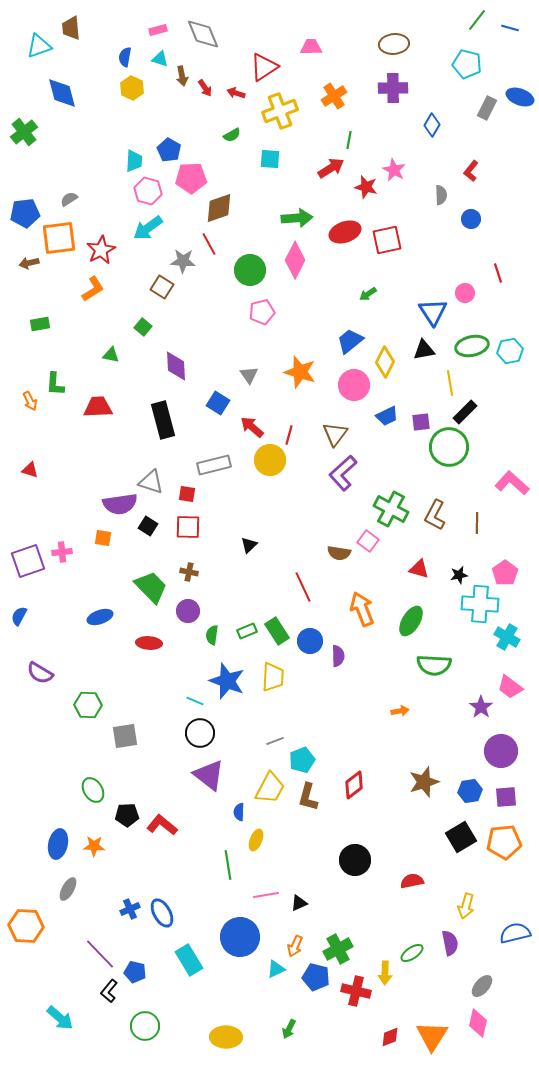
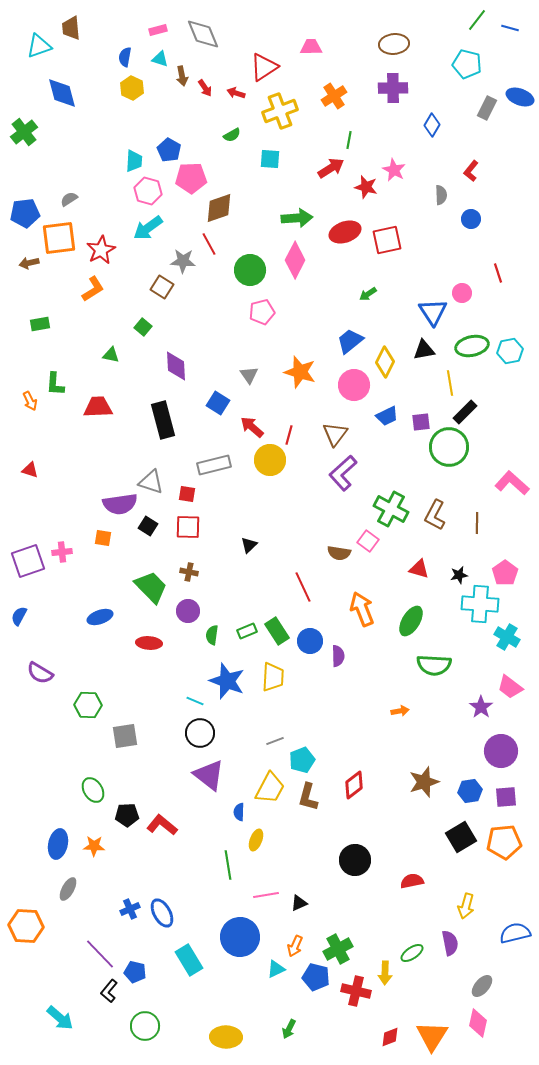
pink circle at (465, 293): moved 3 px left
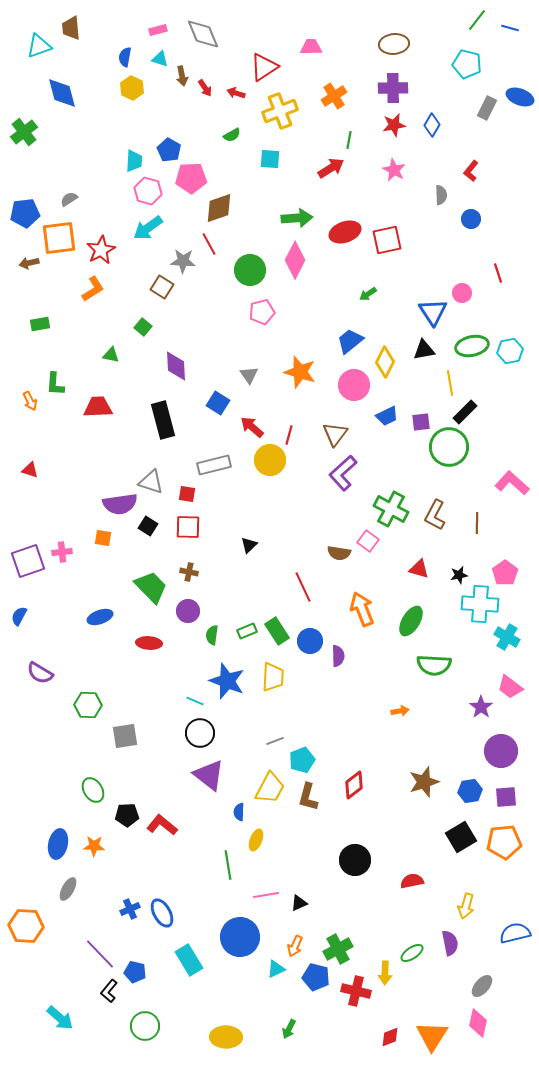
red star at (366, 187): moved 28 px right, 62 px up; rotated 25 degrees counterclockwise
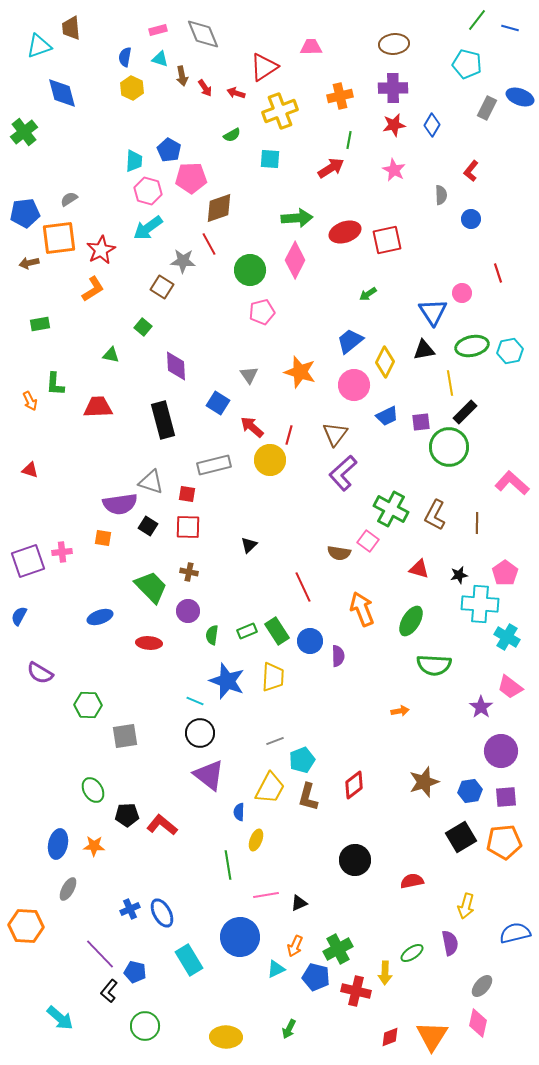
orange cross at (334, 96): moved 6 px right; rotated 20 degrees clockwise
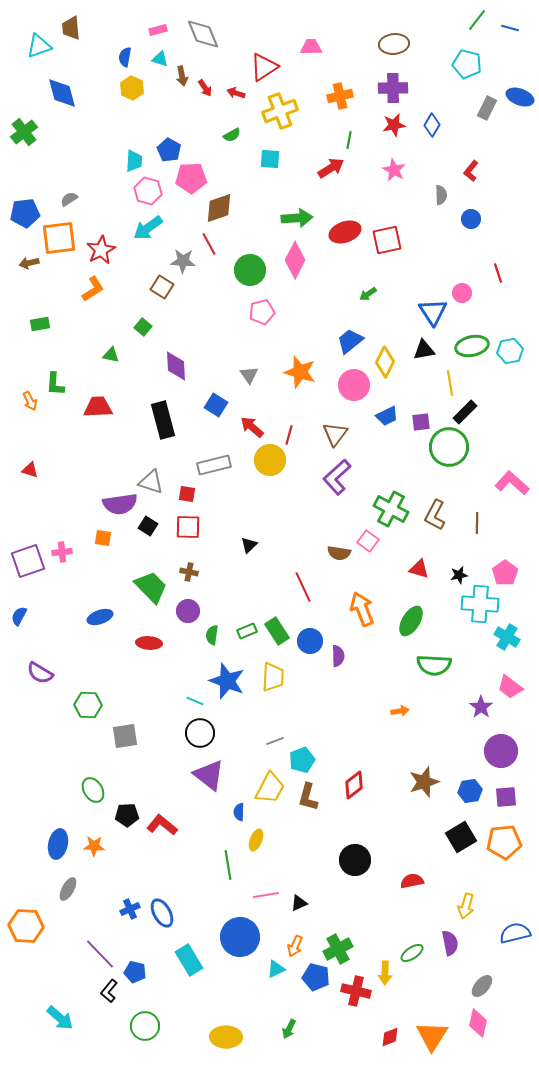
blue square at (218, 403): moved 2 px left, 2 px down
purple L-shape at (343, 473): moved 6 px left, 4 px down
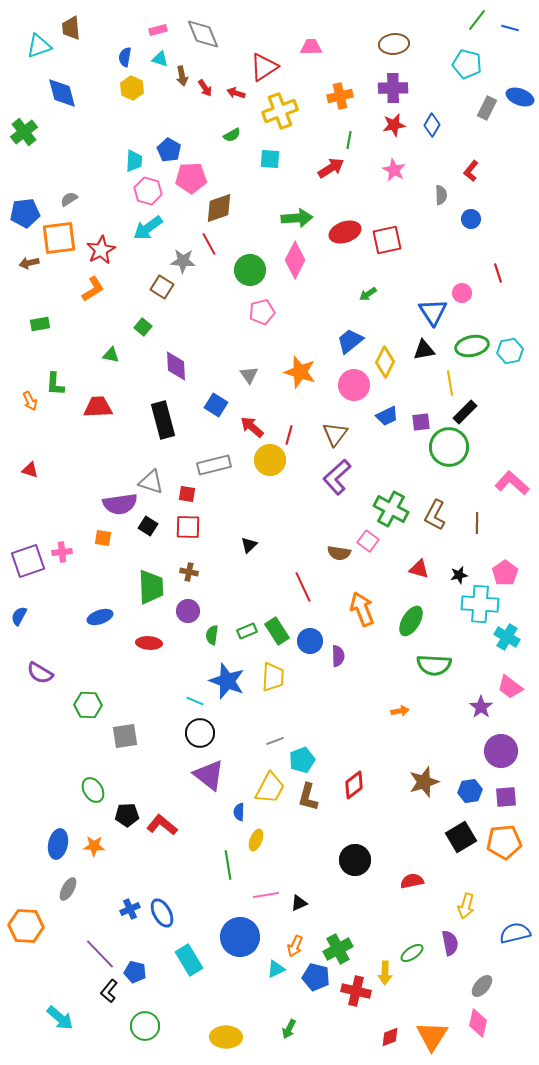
green trapezoid at (151, 587): rotated 42 degrees clockwise
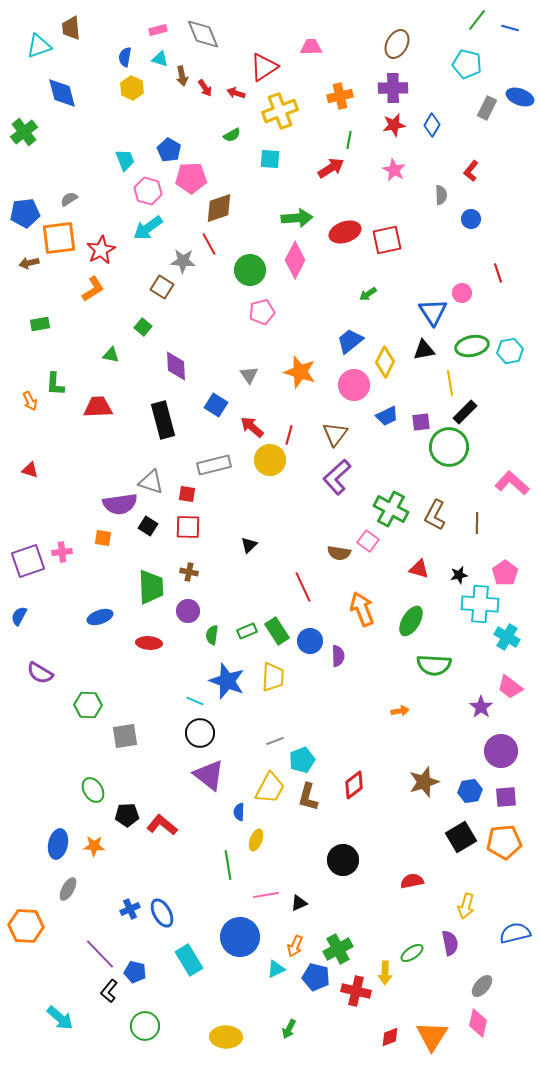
brown ellipse at (394, 44): moved 3 px right; rotated 56 degrees counterclockwise
cyan trapezoid at (134, 161): moved 9 px left, 1 px up; rotated 25 degrees counterclockwise
black circle at (355, 860): moved 12 px left
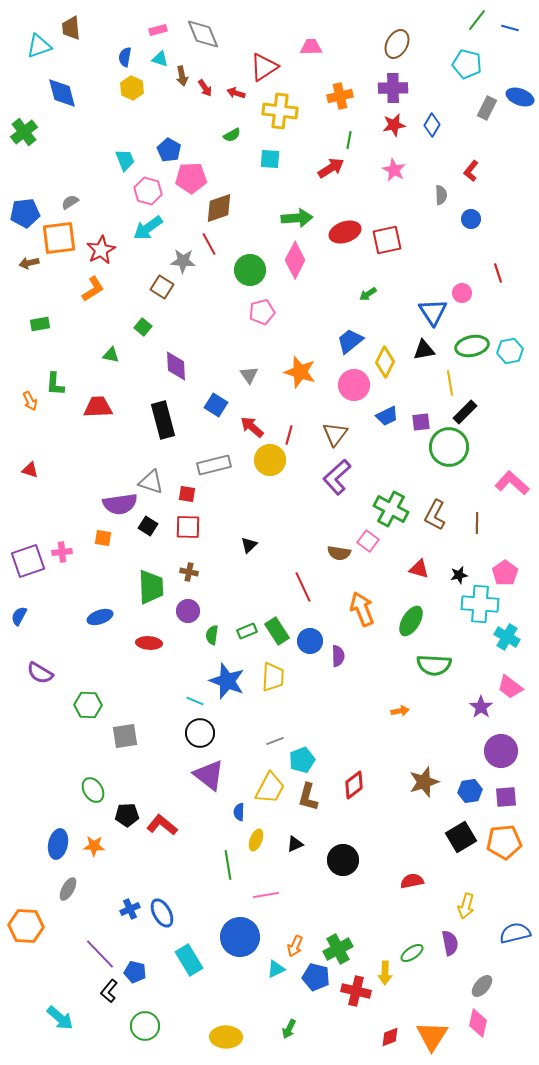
yellow cross at (280, 111): rotated 28 degrees clockwise
gray semicircle at (69, 199): moved 1 px right, 3 px down
black triangle at (299, 903): moved 4 px left, 59 px up
